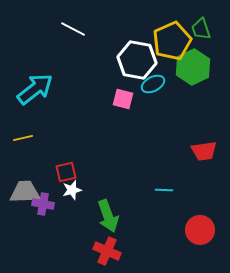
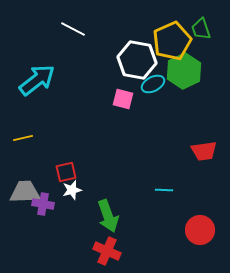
green hexagon: moved 9 px left, 4 px down
cyan arrow: moved 2 px right, 9 px up
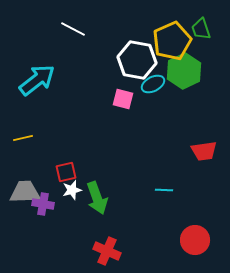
green arrow: moved 11 px left, 18 px up
red circle: moved 5 px left, 10 px down
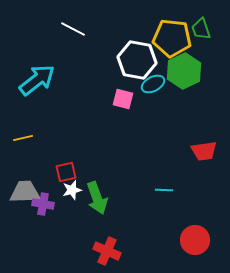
yellow pentagon: moved 3 px up; rotated 30 degrees clockwise
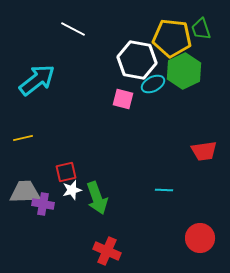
red circle: moved 5 px right, 2 px up
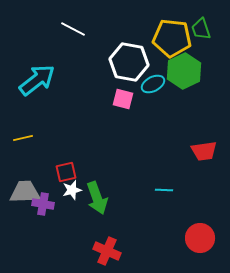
white hexagon: moved 8 px left, 2 px down
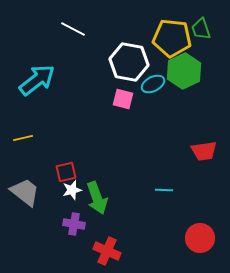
gray trapezoid: rotated 40 degrees clockwise
purple cross: moved 31 px right, 20 px down
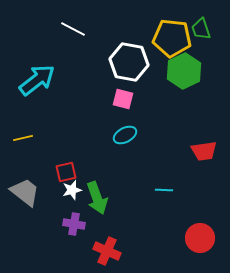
cyan ellipse: moved 28 px left, 51 px down
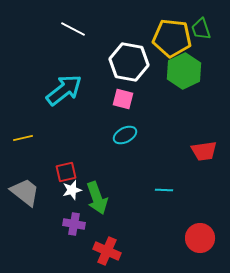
cyan arrow: moved 27 px right, 10 px down
